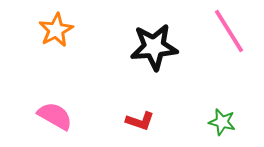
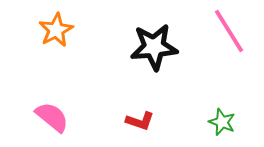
pink semicircle: moved 3 px left, 1 px down; rotated 9 degrees clockwise
green star: rotated 8 degrees clockwise
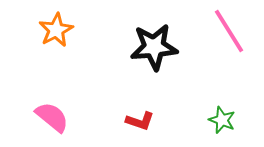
green star: moved 2 px up
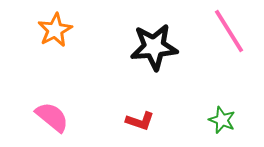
orange star: moved 1 px left
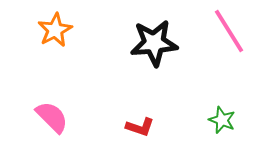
black star: moved 4 px up
pink semicircle: rotated 6 degrees clockwise
red L-shape: moved 6 px down
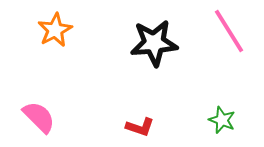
pink semicircle: moved 13 px left
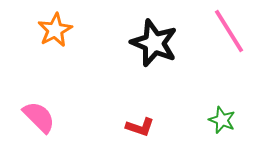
black star: rotated 27 degrees clockwise
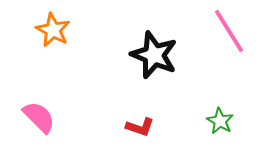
orange star: moved 2 px left; rotated 16 degrees counterclockwise
black star: moved 12 px down
green star: moved 2 px left, 1 px down; rotated 8 degrees clockwise
